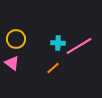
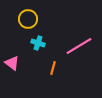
yellow circle: moved 12 px right, 20 px up
cyan cross: moved 20 px left; rotated 16 degrees clockwise
orange line: rotated 32 degrees counterclockwise
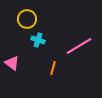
yellow circle: moved 1 px left
cyan cross: moved 3 px up
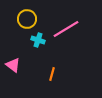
pink line: moved 13 px left, 17 px up
pink triangle: moved 1 px right, 2 px down
orange line: moved 1 px left, 6 px down
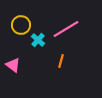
yellow circle: moved 6 px left, 6 px down
cyan cross: rotated 24 degrees clockwise
orange line: moved 9 px right, 13 px up
